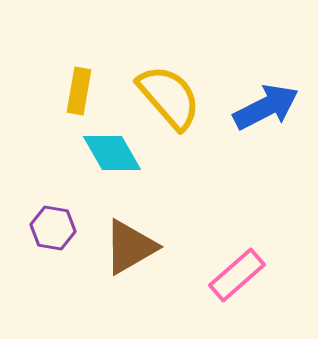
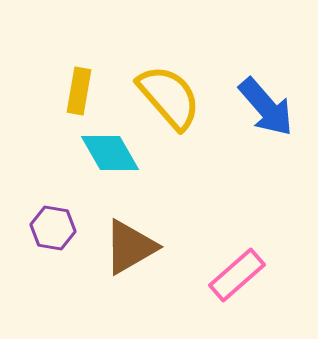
blue arrow: rotated 76 degrees clockwise
cyan diamond: moved 2 px left
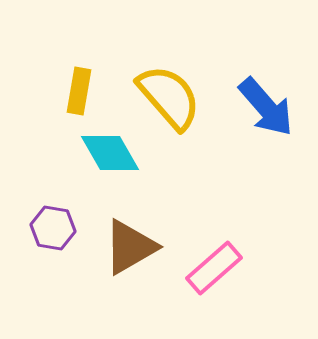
pink rectangle: moved 23 px left, 7 px up
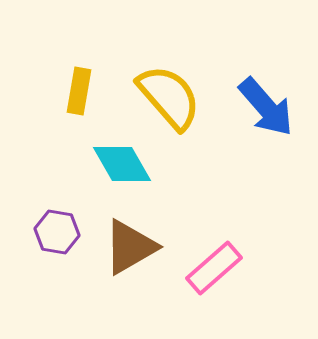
cyan diamond: moved 12 px right, 11 px down
purple hexagon: moved 4 px right, 4 px down
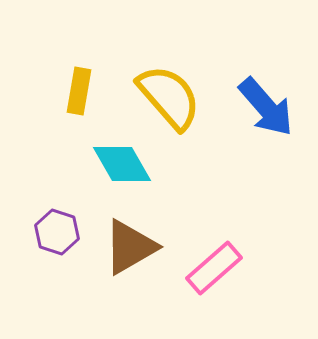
purple hexagon: rotated 9 degrees clockwise
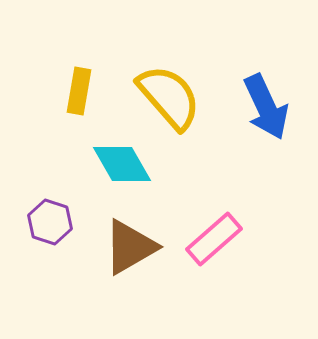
blue arrow: rotated 16 degrees clockwise
purple hexagon: moved 7 px left, 10 px up
pink rectangle: moved 29 px up
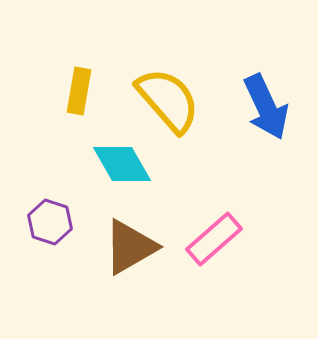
yellow semicircle: moved 1 px left, 3 px down
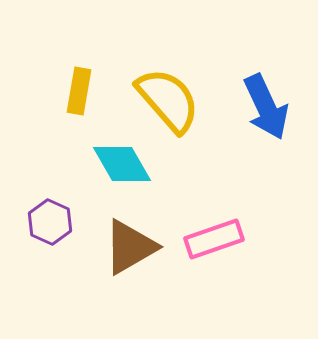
purple hexagon: rotated 6 degrees clockwise
pink rectangle: rotated 22 degrees clockwise
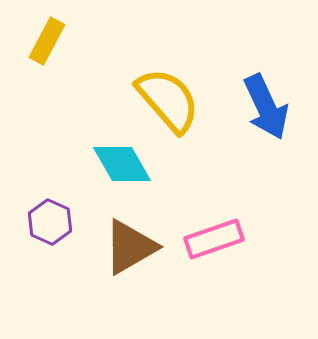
yellow rectangle: moved 32 px left, 50 px up; rotated 18 degrees clockwise
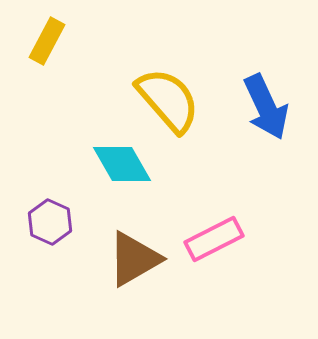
pink rectangle: rotated 8 degrees counterclockwise
brown triangle: moved 4 px right, 12 px down
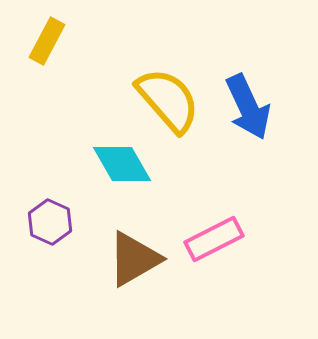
blue arrow: moved 18 px left
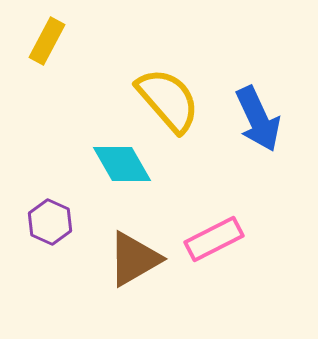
blue arrow: moved 10 px right, 12 px down
